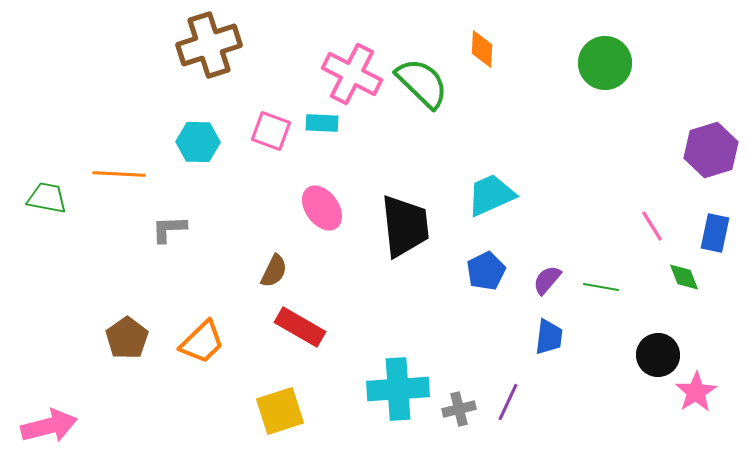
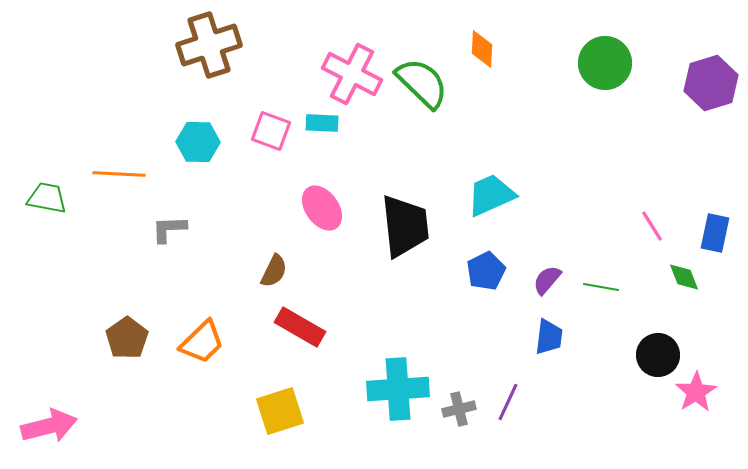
purple hexagon: moved 67 px up
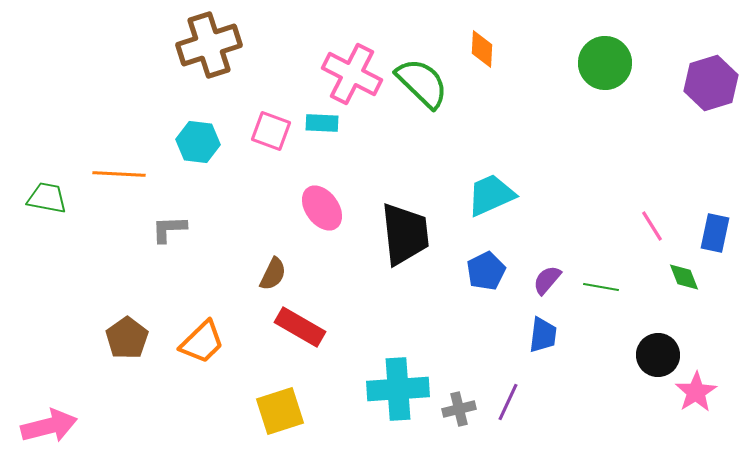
cyan hexagon: rotated 6 degrees clockwise
black trapezoid: moved 8 px down
brown semicircle: moved 1 px left, 3 px down
blue trapezoid: moved 6 px left, 2 px up
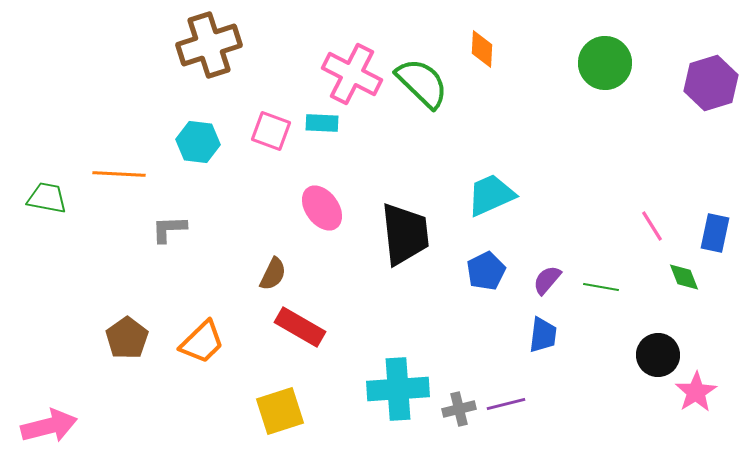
purple line: moved 2 px left, 2 px down; rotated 51 degrees clockwise
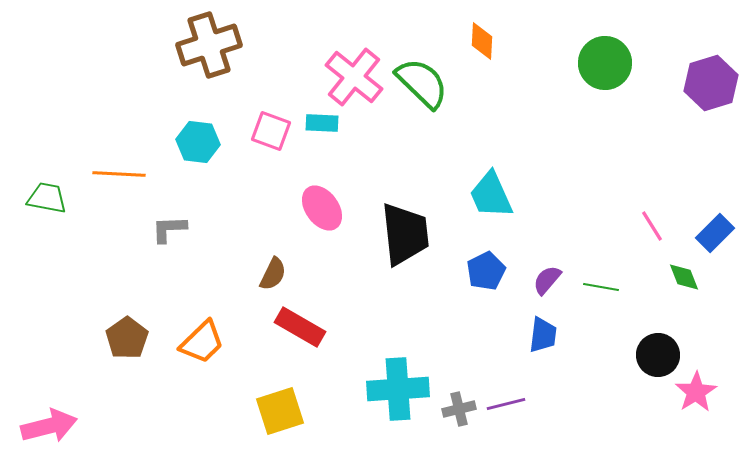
orange diamond: moved 8 px up
pink cross: moved 2 px right, 3 px down; rotated 12 degrees clockwise
cyan trapezoid: rotated 90 degrees counterclockwise
blue rectangle: rotated 33 degrees clockwise
